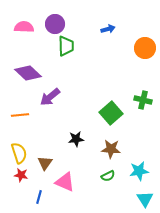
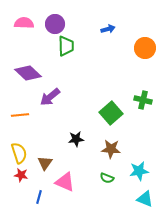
pink semicircle: moved 4 px up
green semicircle: moved 1 px left, 2 px down; rotated 48 degrees clockwise
cyan triangle: rotated 36 degrees counterclockwise
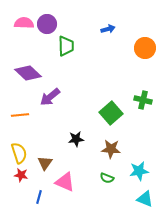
purple circle: moved 8 px left
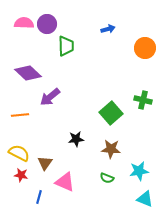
yellow semicircle: rotated 45 degrees counterclockwise
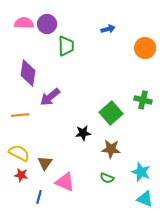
purple diamond: rotated 56 degrees clockwise
black star: moved 7 px right, 6 px up
cyan star: moved 2 px right, 1 px down; rotated 30 degrees clockwise
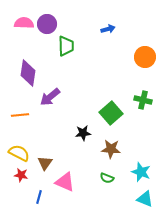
orange circle: moved 9 px down
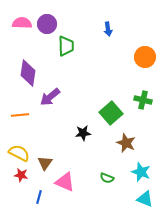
pink semicircle: moved 2 px left
blue arrow: rotated 96 degrees clockwise
brown star: moved 15 px right, 6 px up; rotated 18 degrees clockwise
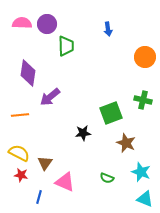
green square: rotated 20 degrees clockwise
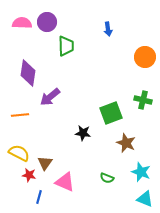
purple circle: moved 2 px up
black star: rotated 14 degrees clockwise
red star: moved 8 px right
